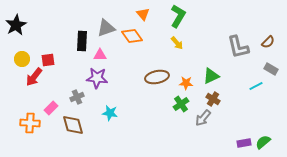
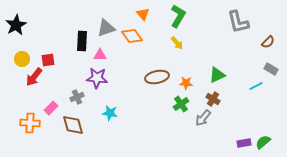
gray L-shape: moved 25 px up
green triangle: moved 6 px right, 1 px up
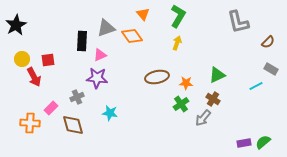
yellow arrow: rotated 120 degrees counterclockwise
pink triangle: rotated 24 degrees counterclockwise
red arrow: rotated 66 degrees counterclockwise
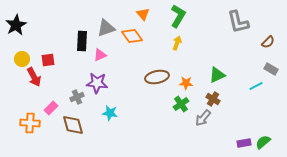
purple star: moved 5 px down
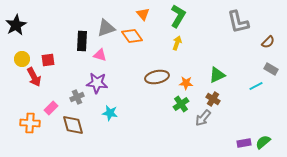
pink triangle: rotated 40 degrees clockwise
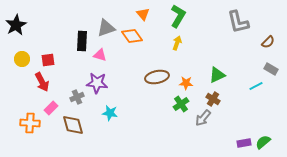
red arrow: moved 8 px right, 5 px down
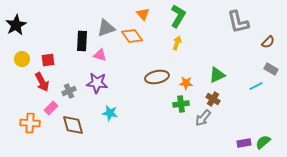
gray cross: moved 8 px left, 6 px up
green cross: rotated 28 degrees clockwise
